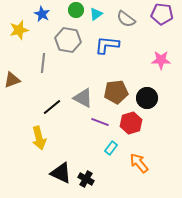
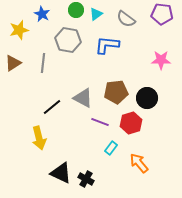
brown triangle: moved 1 px right, 17 px up; rotated 12 degrees counterclockwise
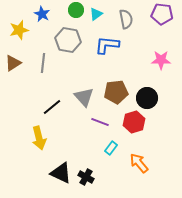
gray semicircle: rotated 138 degrees counterclockwise
gray triangle: moved 1 px right, 1 px up; rotated 20 degrees clockwise
red hexagon: moved 3 px right, 1 px up
black cross: moved 2 px up
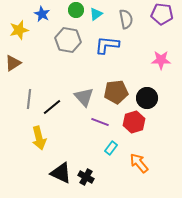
gray line: moved 14 px left, 36 px down
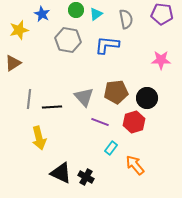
black line: rotated 36 degrees clockwise
orange arrow: moved 4 px left, 2 px down
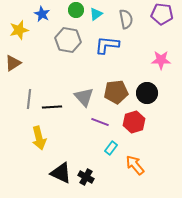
black circle: moved 5 px up
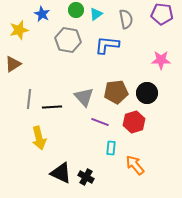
brown triangle: moved 1 px down
cyan rectangle: rotated 32 degrees counterclockwise
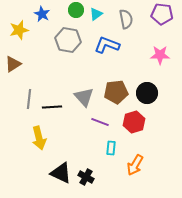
blue L-shape: rotated 15 degrees clockwise
pink star: moved 1 px left, 5 px up
orange arrow: rotated 110 degrees counterclockwise
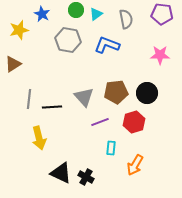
purple line: rotated 42 degrees counterclockwise
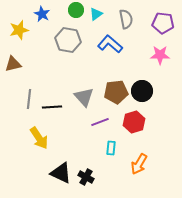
purple pentagon: moved 1 px right, 9 px down
blue L-shape: moved 3 px right, 1 px up; rotated 20 degrees clockwise
brown triangle: rotated 18 degrees clockwise
black circle: moved 5 px left, 2 px up
yellow arrow: rotated 20 degrees counterclockwise
orange arrow: moved 4 px right, 1 px up
